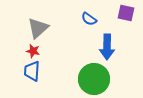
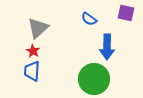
red star: rotated 16 degrees clockwise
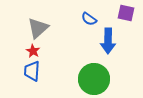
blue arrow: moved 1 px right, 6 px up
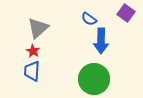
purple square: rotated 24 degrees clockwise
blue arrow: moved 7 px left
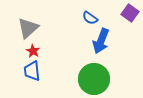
purple square: moved 4 px right
blue semicircle: moved 1 px right, 1 px up
gray triangle: moved 10 px left
blue arrow: rotated 20 degrees clockwise
blue trapezoid: rotated 10 degrees counterclockwise
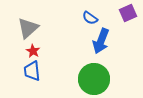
purple square: moved 2 px left; rotated 30 degrees clockwise
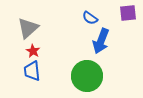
purple square: rotated 18 degrees clockwise
green circle: moved 7 px left, 3 px up
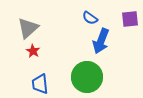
purple square: moved 2 px right, 6 px down
blue trapezoid: moved 8 px right, 13 px down
green circle: moved 1 px down
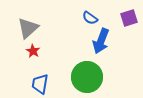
purple square: moved 1 px left, 1 px up; rotated 12 degrees counterclockwise
blue trapezoid: rotated 15 degrees clockwise
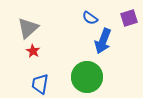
blue arrow: moved 2 px right
